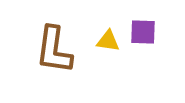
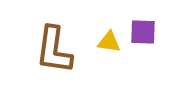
yellow triangle: moved 1 px right, 1 px down
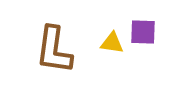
yellow triangle: moved 3 px right, 1 px down
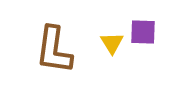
yellow triangle: rotated 50 degrees clockwise
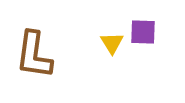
brown L-shape: moved 20 px left, 5 px down
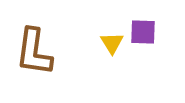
brown L-shape: moved 3 px up
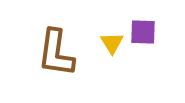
brown L-shape: moved 22 px right, 1 px down
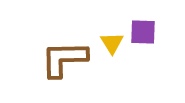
brown L-shape: moved 8 px right, 6 px down; rotated 81 degrees clockwise
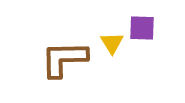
purple square: moved 1 px left, 4 px up
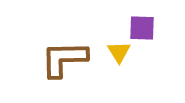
yellow triangle: moved 7 px right, 9 px down
